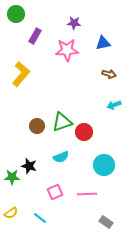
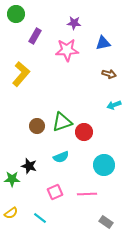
green star: moved 2 px down
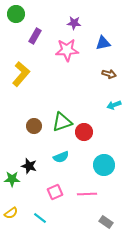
brown circle: moved 3 px left
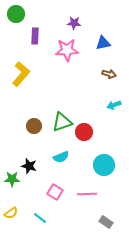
purple rectangle: rotated 28 degrees counterclockwise
pink square: rotated 35 degrees counterclockwise
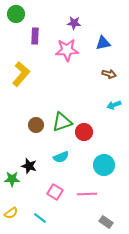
brown circle: moved 2 px right, 1 px up
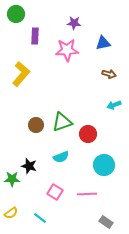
red circle: moved 4 px right, 2 px down
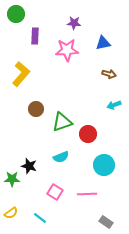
brown circle: moved 16 px up
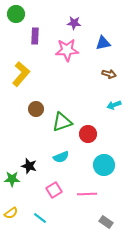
pink square: moved 1 px left, 2 px up; rotated 28 degrees clockwise
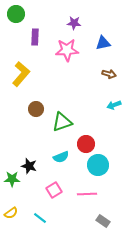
purple rectangle: moved 1 px down
red circle: moved 2 px left, 10 px down
cyan circle: moved 6 px left
gray rectangle: moved 3 px left, 1 px up
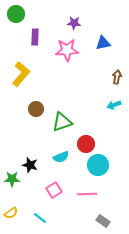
brown arrow: moved 8 px right, 3 px down; rotated 96 degrees counterclockwise
black star: moved 1 px right, 1 px up
